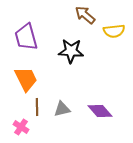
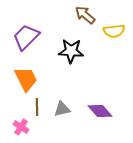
purple trapezoid: rotated 60 degrees clockwise
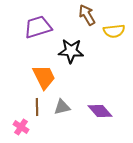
brown arrow: moved 2 px right; rotated 20 degrees clockwise
purple trapezoid: moved 12 px right, 10 px up; rotated 28 degrees clockwise
orange trapezoid: moved 18 px right, 2 px up
gray triangle: moved 2 px up
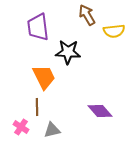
purple trapezoid: rotated 80 degrees counterclockwise
black star: moved 3 px left, 1 px down
gray triangle: moved 10 px left, 23 px down
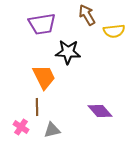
purple trapezoid: moved 4 px right, 3 px up; rotated 92 degrees counterclockwise
